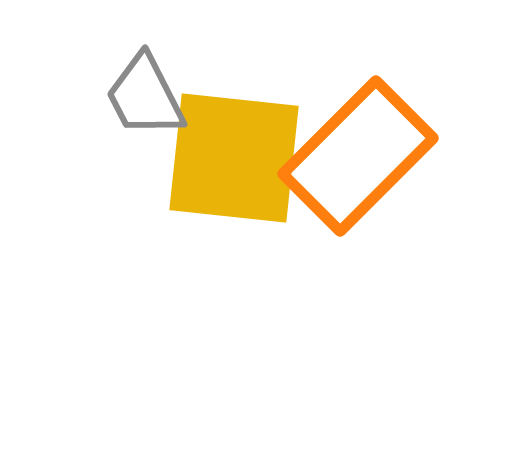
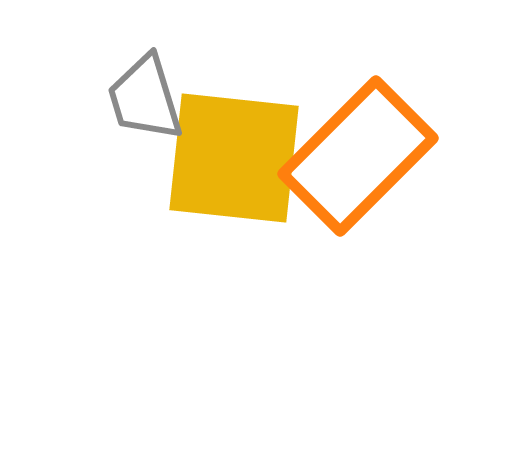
gray trapezoid: moved 2 px down; rotated 10 degrees clockwise
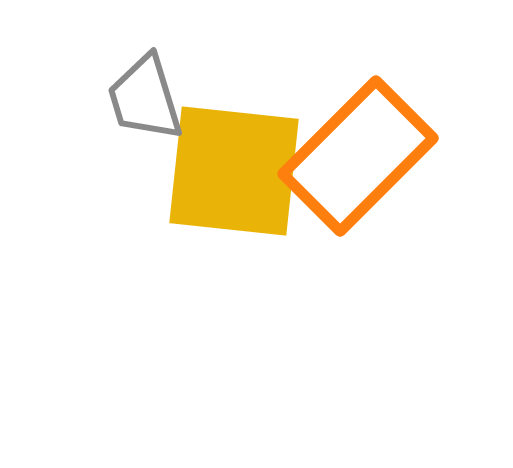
yellow square: moved 13 px down
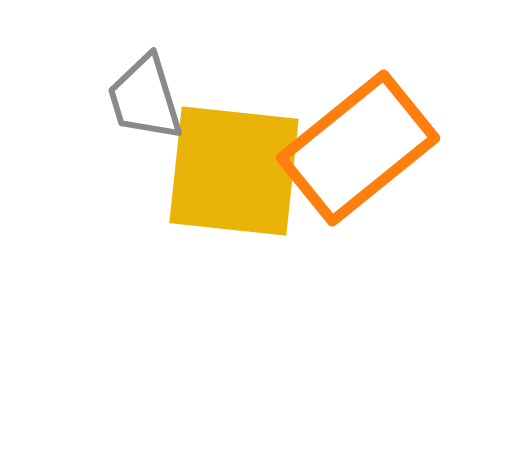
orange rectangle: moved 8 px up; rotated 6 degrees clockwise
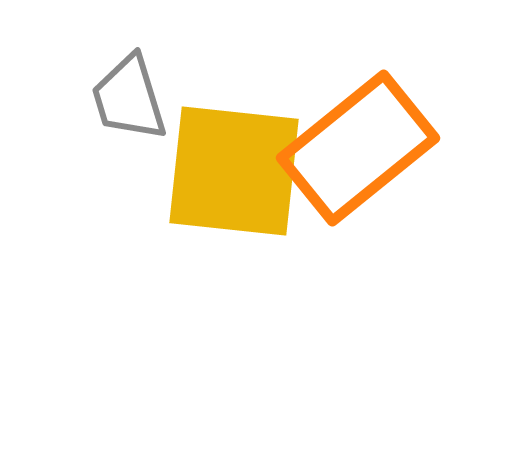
gray trapezoid: moved 16 px left
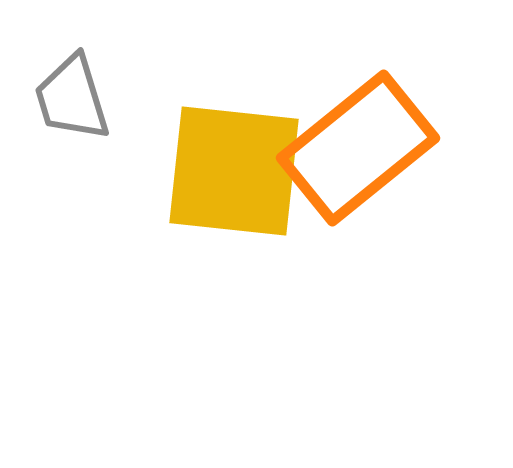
gray trapezoid: moved 57 px left
